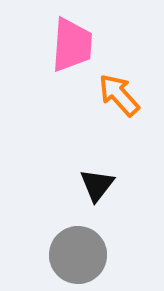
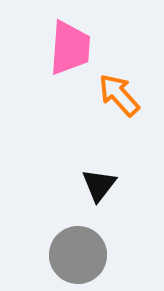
pink trapezoid: moved 2 px left, 3 px down
black triangle: moved 2 px right
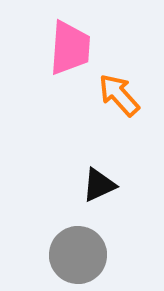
black triangle: rotated 27 degrees clockwise
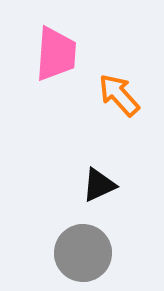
pink trapezoid: moved 14 px left, 6 px down
gray circle: moved 5 px right, 2 px up
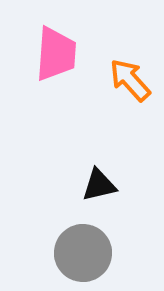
orange arrow: moved 11 px right, 15 px up
black triangle: rotated 12 degrees clockwise
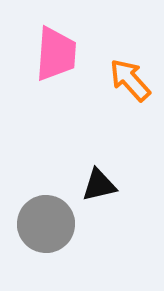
gray circle: moved 37 px left, 29 px up
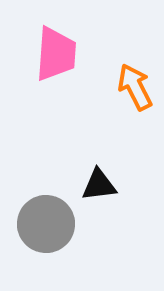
orange arrow: moved 5 px right, 7 px down; rotated 15 degrees clockwise
black triangle: rotated 6 degrees clockwise
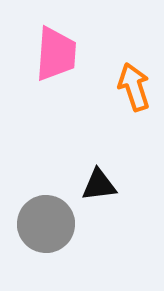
orange arrow: moved 1 px left; rotated 9 degrees clockwise
